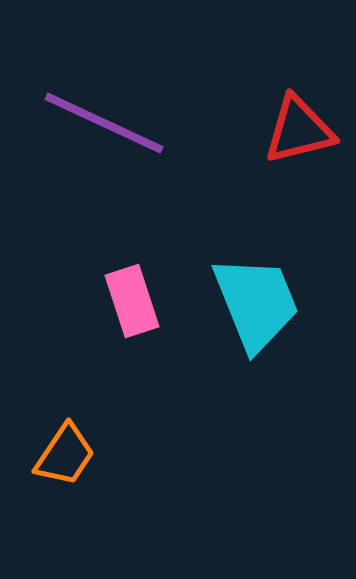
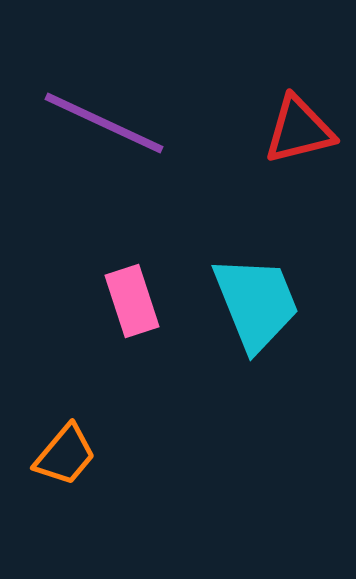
orange trapezoid: rotated 6 degrees clockwise
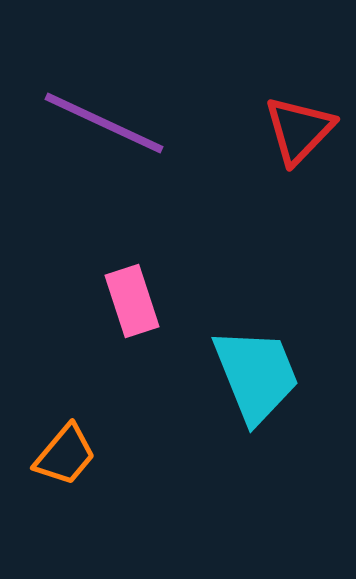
red triangle: rotated 32 degrees counterclockwise
cyan trapezoid: moved 72 px down
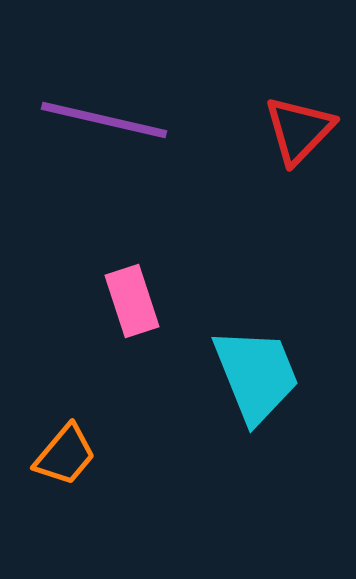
purple line: moved 3 px up; rotated 12 degrees counterclockwise
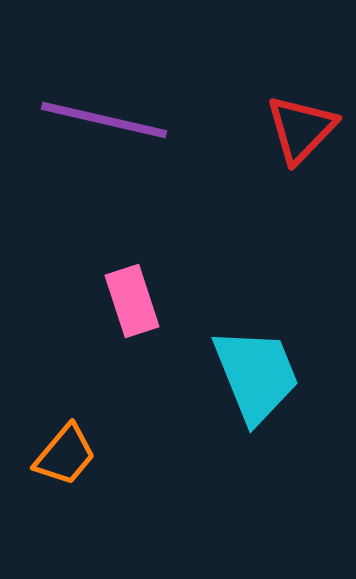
red triangle: moved 2 px right, 1 px up
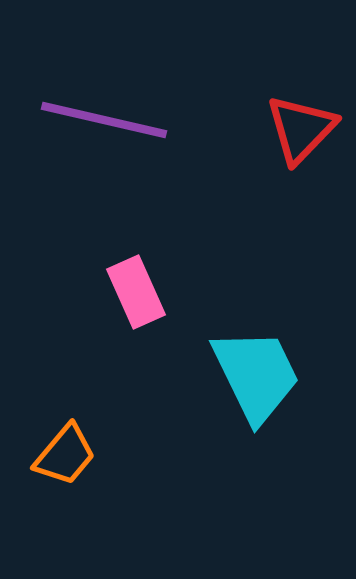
pink rectangle: moved 4 px right, 9 px up; rotated 6 degrees counterclockwise
cyan trapezoid: rotated 4 degrees counterclockwise
